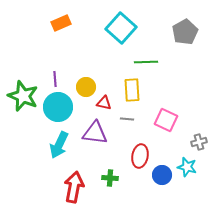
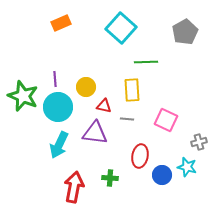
red triangle: moved 3 px down
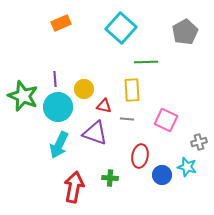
yellow circle: moved 2 px left, 2 px down
purple triangle: rotated 12 degrees clockwise
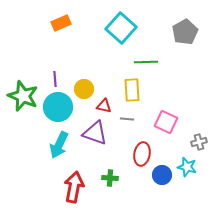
pink square: moved 2 px down
red ellipse: moved 2 px right, 2 px up
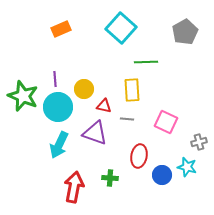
orange rectangle: moved 6 px down
red ellipse: moved 3 px left, 2 px down
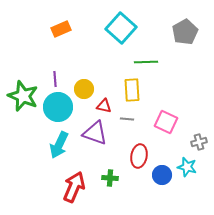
red arrow: rotated 12 degrees clockwise
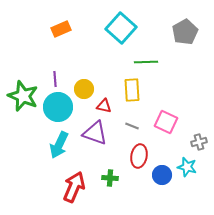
gray line: moved 5 px right, 7 px down; rotated 16 degrees clockwise
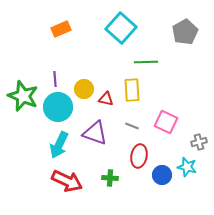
red triangle: moved 2 px right, 7 px up
red arrow: moved 7 px left, 6 px up; rotated 92 degrees clockwise
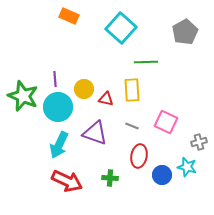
orange rectangle: moved 8 px right, 13 px up; rotated 48 degrees clockwise
